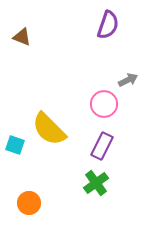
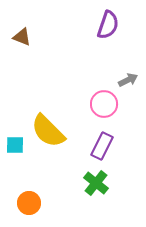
yellow semicircle: moved 1 px left, 2 px down
cyan square: rotated 18 degrees counterclockwise
green cross: rotated 15 degrees counterclockwise
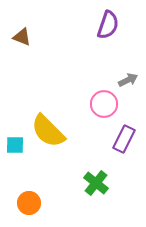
purple rectangle: moved 22 px right, 7 px up
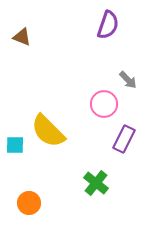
gray arrow: rotated 72 degrees clockwise
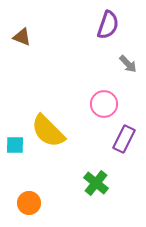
gray arrow: moved 16 px up
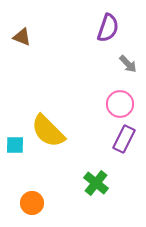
purple semicircle: moved 3 px down
pink circle: moved 16 px right
orange circle: moved 3 px right
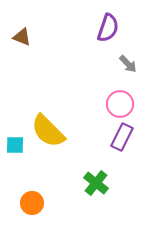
purple rectangle: moved 2 px left, 2 px up
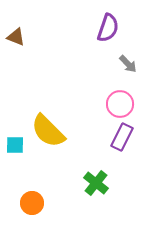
brown triangle: moved 6 px left
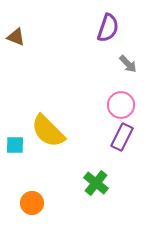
pink circle: moved 1 px right, 1 px down
